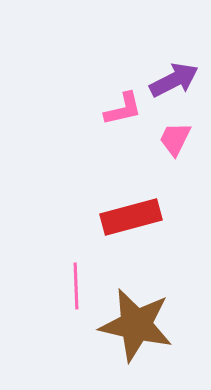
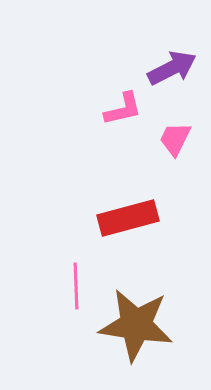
purple arrow: moved 2 px left, 12 px up
red rectangle: moved 3 px left, 1 px down
brown star: rotated 4 degrees counterclockwise
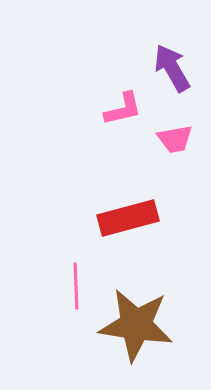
purple arrow: rotated 93 degrees counterclockwise
pink trapezoid: rotated 126 degrees counterclockwise
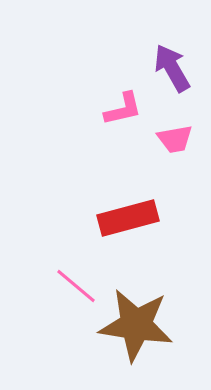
pink line: rotated 48 degrees counterclockwise
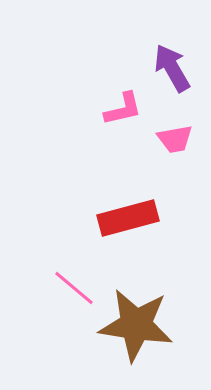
pink line: moved 2 px left, 2 px down
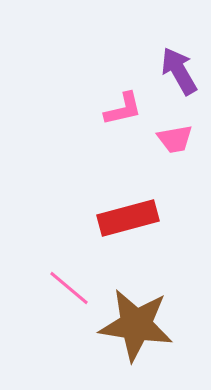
purple arrow: moved 7 px right, 3 px down
pink line: moved 5 px left
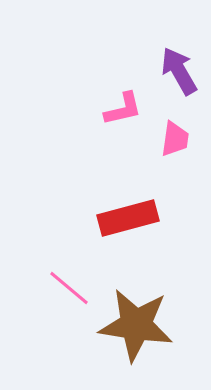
pink trapezoid: rotated 72 degrees counterclockwise
